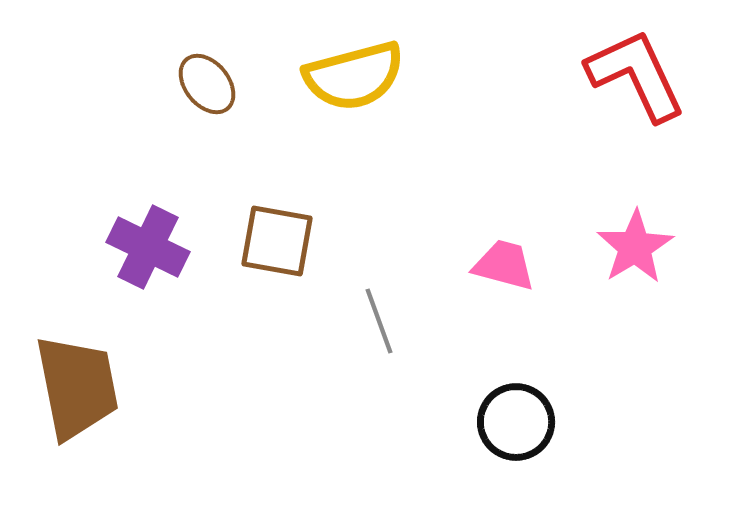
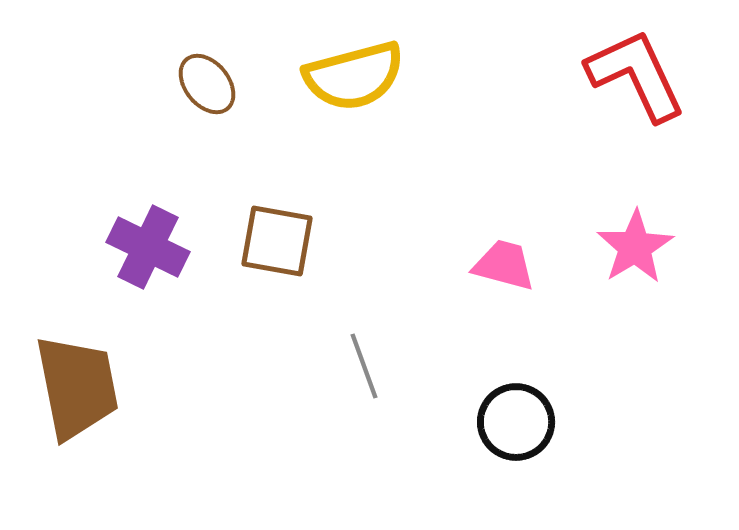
gray line: moved 15 px left, 45 px down
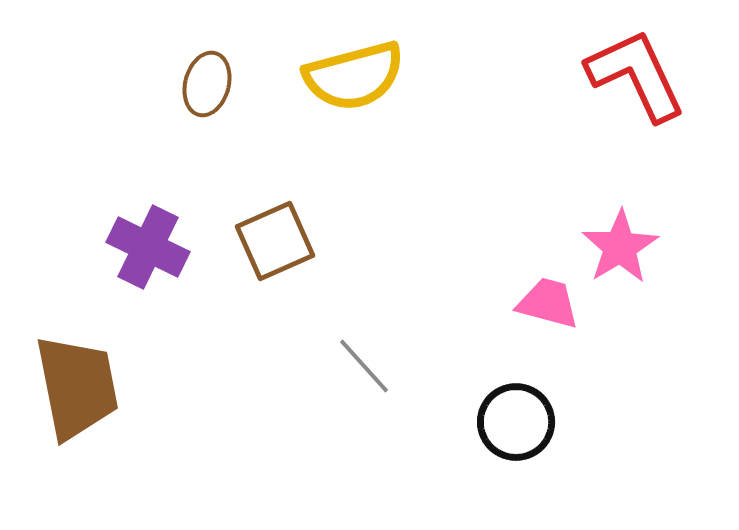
brown ellipse: rotated 54 degrees clockwise
brown square: moved 2 px left; rotated 34 degrees counterclockwise
pink star: moved 15 px left
pink trapezoid: moved 44 px right, 38 px down
gray line: rotated 22 degrees counterclockwise
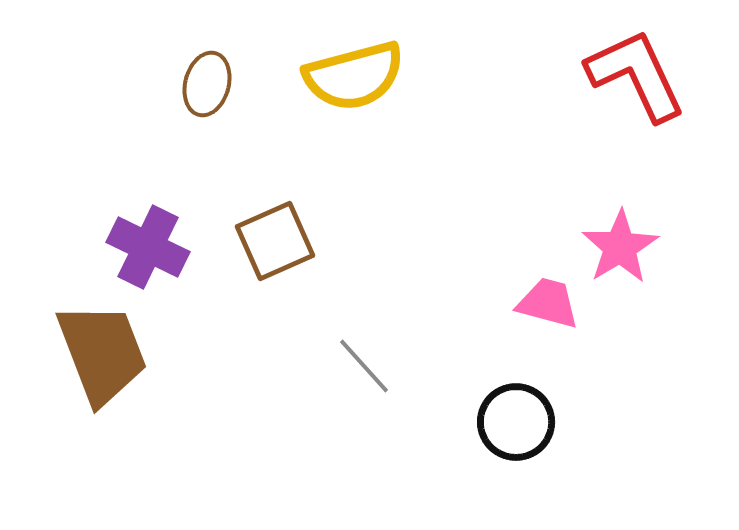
brown trapezoid: moved 25 px right, 34 px up; rotated 10 degrees counterclockwise
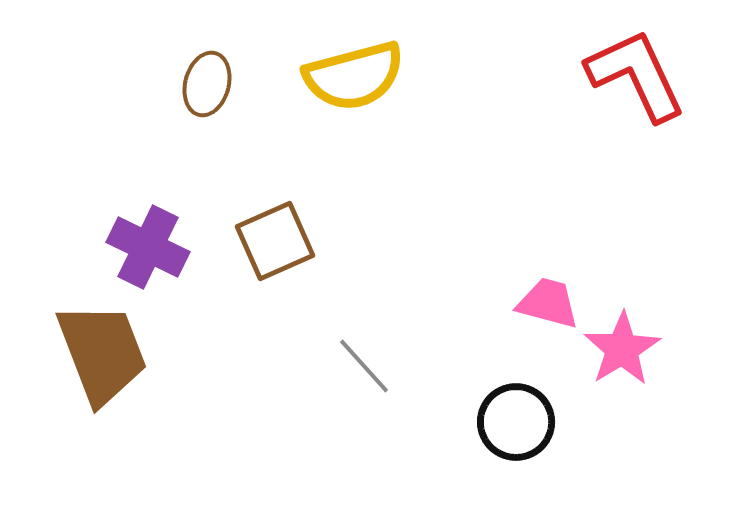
pink star: moved 2 px right, 102 px down
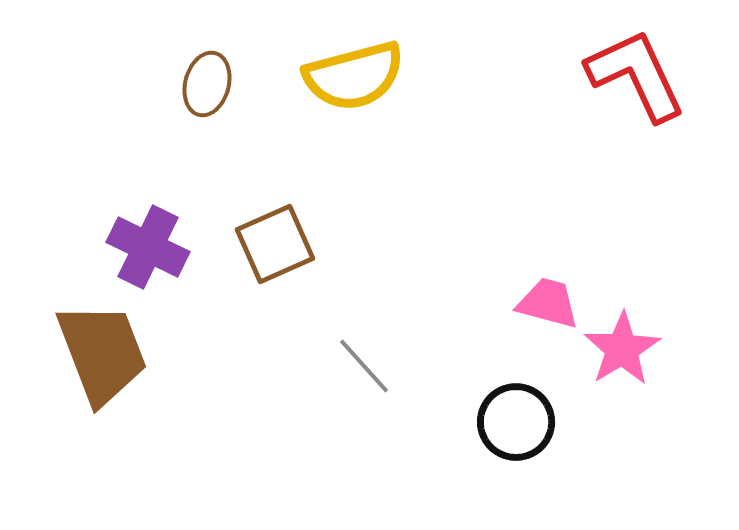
brown square: moved 3 px down
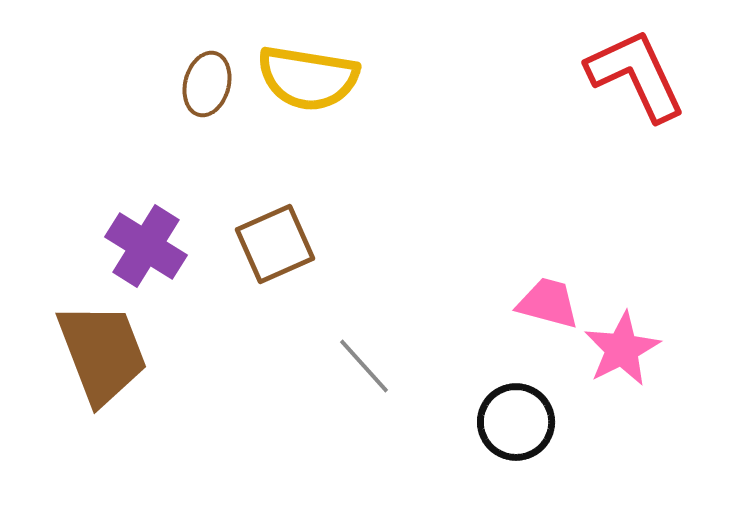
yellow semicircle: moved 46 px left, 2 px down; rotated 24 degrees clockwise
purple cross: moved 2 px left, 1 px up; rotated 6 degrees clockwise
pink star: rotated 4 degrees clockwise
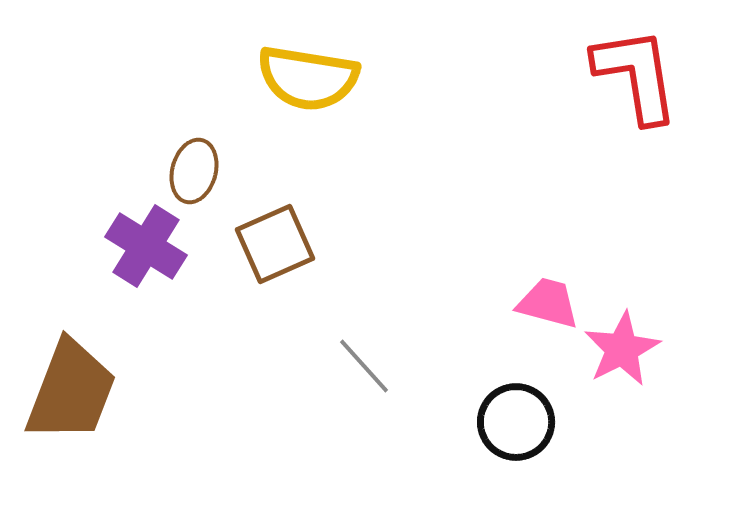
red L-shape: rotated 16 degrees clockwise
brown ellipse: moved 13 px left, 87 px down
brown trapezoid: moved 31 px left, 38 px down; rotated 42 degrees clockwise
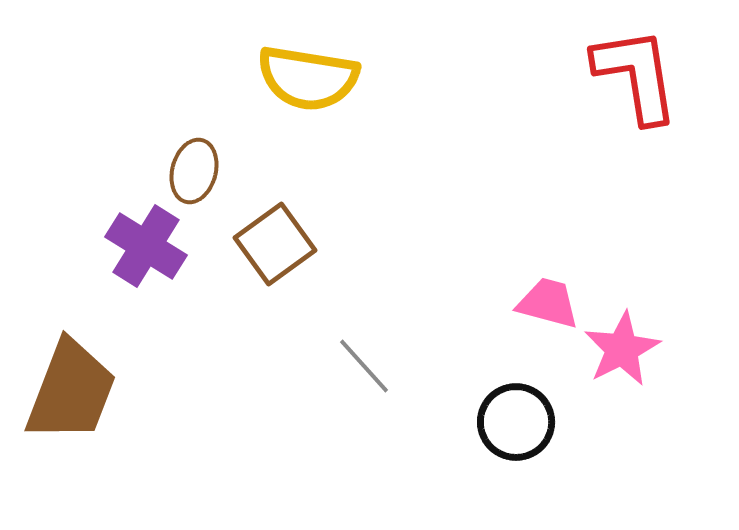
brown square: rotated 12 degrees counterclockwise
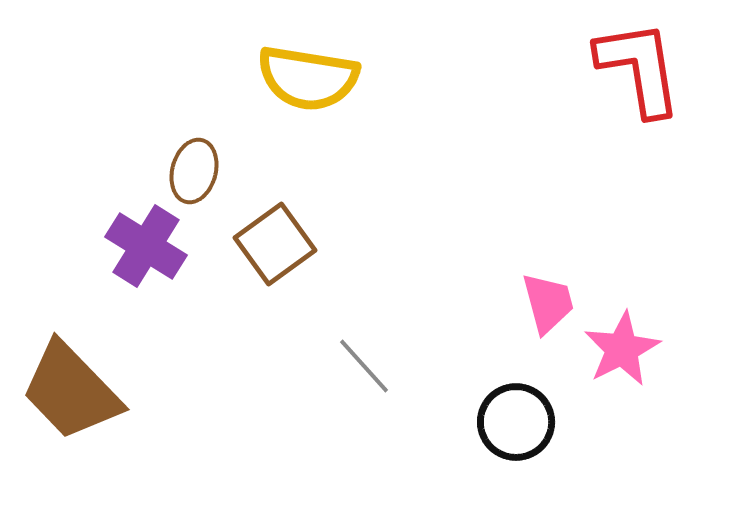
red L-shape: moved 3 px right, 7 px up
pink trapezoid: rotated 60 degrees clockwise
brown trapezoid: rotated 115 degrees clockwise
